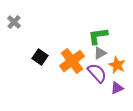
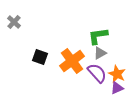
black square: rotated 14 degrees counterclockwise
orange star: moved 9 px down
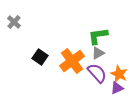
gray triangle: moved 2 px left
black square: rotated 14 degrees clockwise
orange star: moved 2 px right
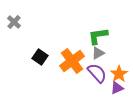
orange star: rotated 12 degrees clockwise
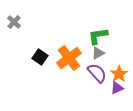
orange cross: moved 3 px left, 3 px up
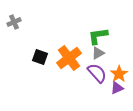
gray cross: rotated 24 degrees clockwise
black square: rotated 14 degrees counterclockwise
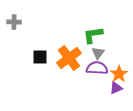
gray cross: rotated 24 degrees clockwise
green L-shape: moved 5 px left, 1 px up
gray triangle: rotated 24 degrees counterclockwise
black square: rotated 21 degrees counterclockwise
purple semicircle: moved 5 px up; rotated 45 degrees counterclockwise
purple triangle: moved 1 px left
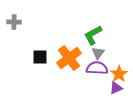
green L-shape: rotated 20 degrees counterclockwise
